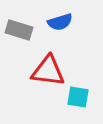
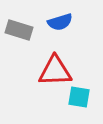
red triangle: moved 7 px right; rotated 9 degrees counterclockwise
cyan square: moved 1 px right
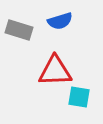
blue semicircle: moved 1 px up
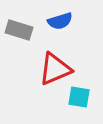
red triangle: moved 2 px up; rotated 21 degrees counterclockwise
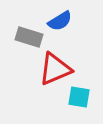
blue semicircle: rotated 15 degrees counterclockwise
gray rectangle: moved 10 px right, 7 px down
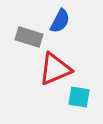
blue semicircle: rotated 30 degrees counterclockwise
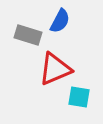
gray rectangle: moved 1 px left, 2 px up
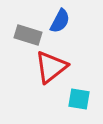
red triangle: moved 4 px left, 2 px up; rotated 15 degrees counterclockwise
cyan square: moved 2 px down
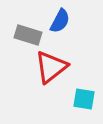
cyan square: moved 5 px right
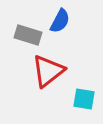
red triangle: moved 3 px left, 4 px down
